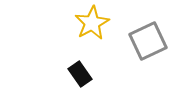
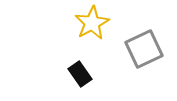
gray square: moved 4 px left, 8 px down
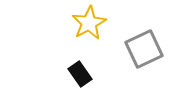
yellow star: moved 3 px left
